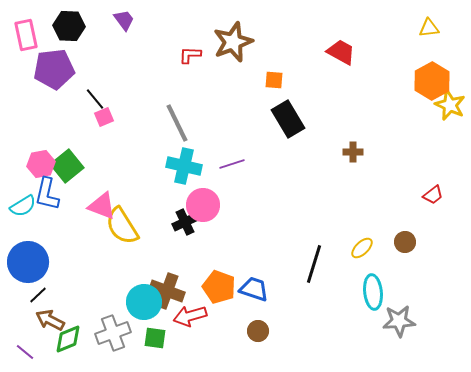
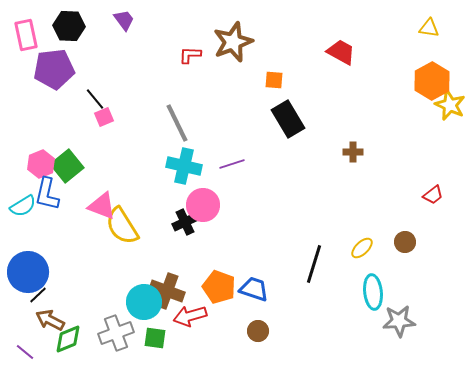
yellow triangle at (429, 28): rotated 15 degrees clockwise
pink hexagon at (41, 164): rotated 12 degrees counterclockwise
blue circle at (28, 262): moved 10 px down
gray cross at (113, 333): moved 3 px right
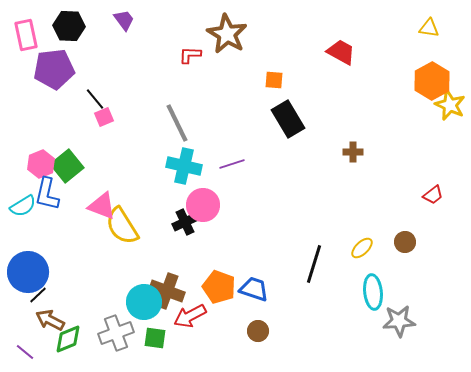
brown star at (233, 42): moved 6 px left, 8 px up; rotated 21 degrees counterclockwise
red arrow at (190, 316): rotated 12 degrees counterclockwise
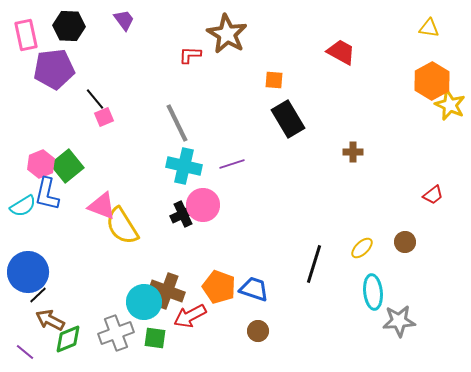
black cross at (185, 222): moved 2 px left, 8 px up
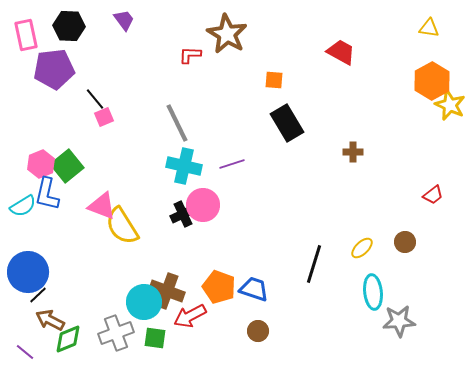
black rectangle at (288, 119): moved 1 px left, 4 px down
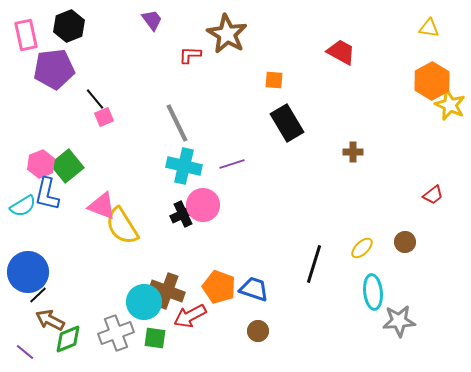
purple trapezoid at (124, 20): moved 28 px right
black hexagon at (69, 26): rotated 24 degrees counterclockwise
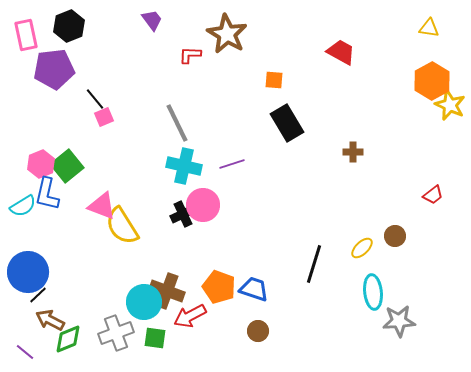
brown circle at (405, 242): moved 10 px left, 6 px up
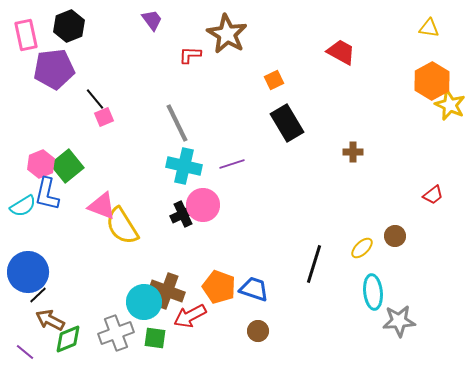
orange square at (274, 80): rotated 30 degrees counterclockwise
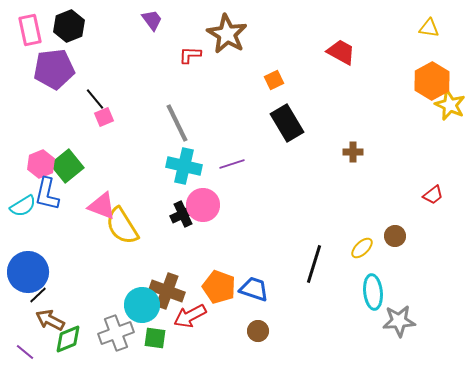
pink rectangle at (26, 35): moved 4 px right, 5 px up
cyan circle at (144, 302): moved 2 px left, 3 px down
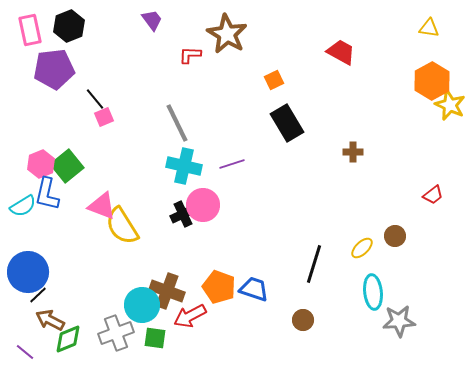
brown circle at (258, 331): moved 45 px right, 11 px up
